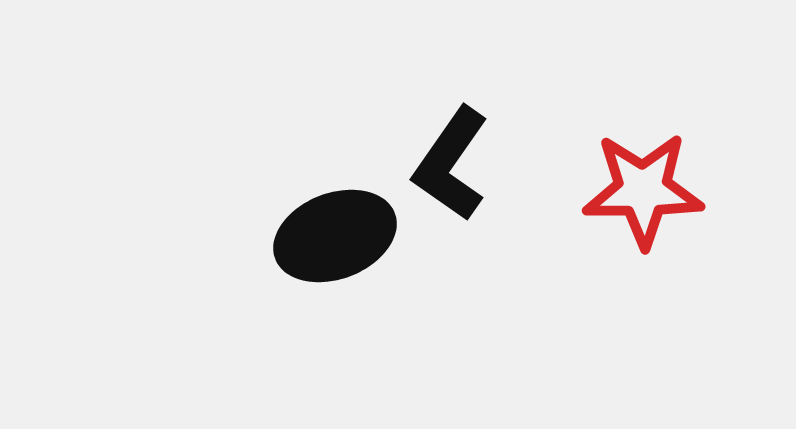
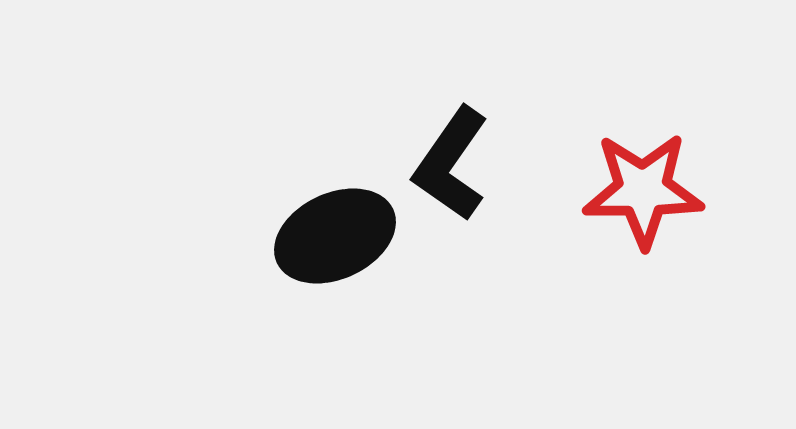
black ellipse: rotated 4 degrees counterclockwise
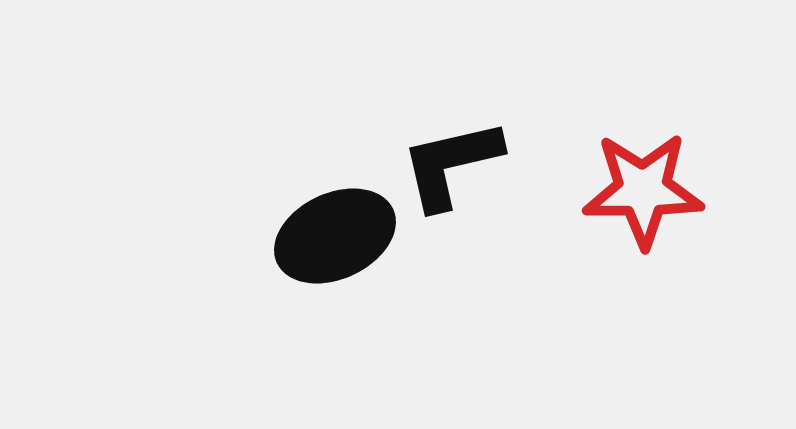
black L-shape: rotated 42 degrees clockwise
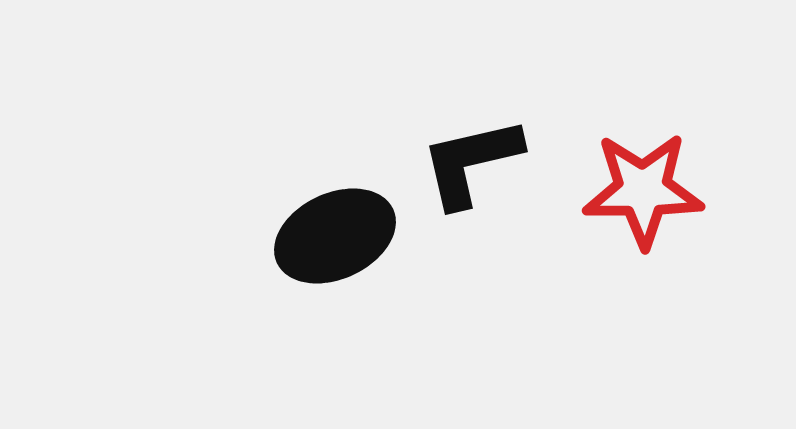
black L-shape: moved 20 px right, 2 px up
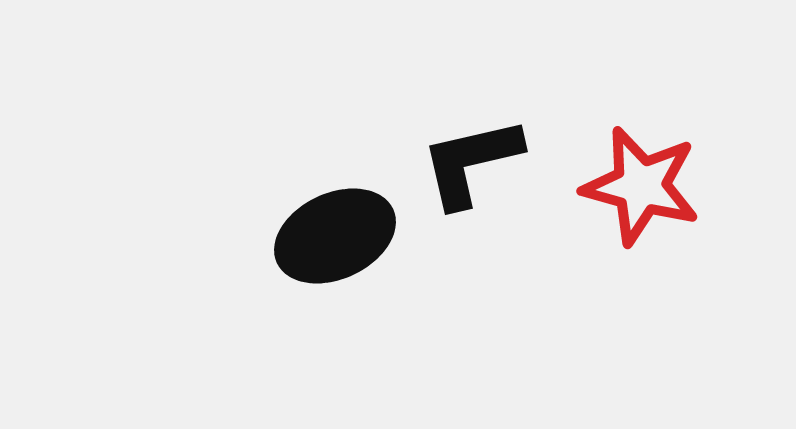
red star: moved 2 px left, 4 px up; rotated 15 degrees clockwise
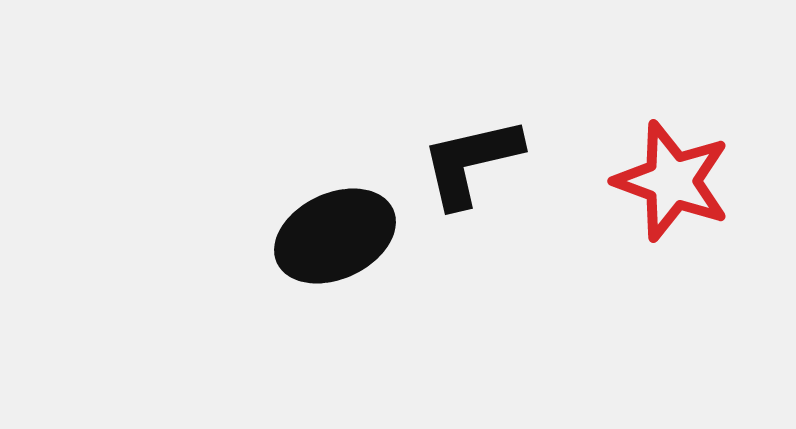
red star: moved 31 px right, 5 px up; rotated 5 degrees clockwise
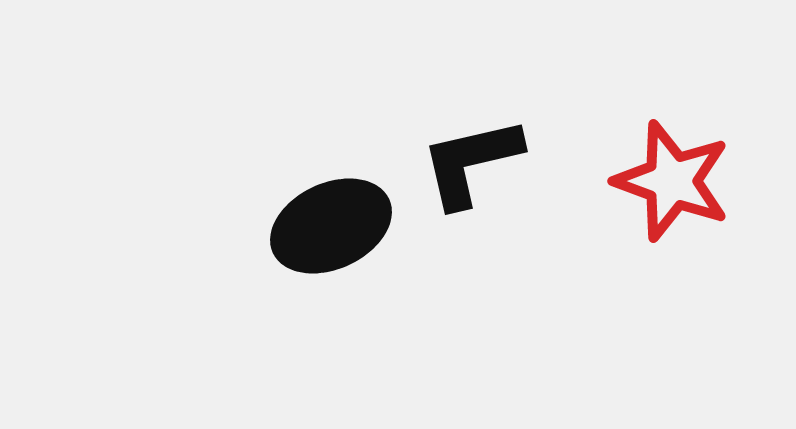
black ellipse: moved 4 px left, 10 px up
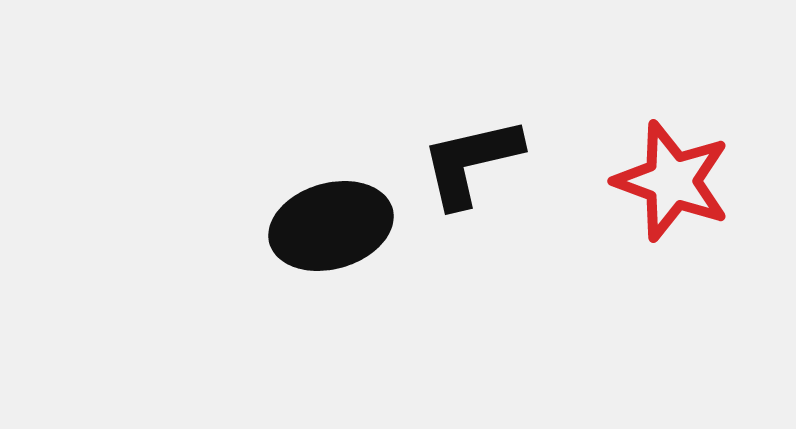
black ellipse: rotated 9 degrees clockwise
